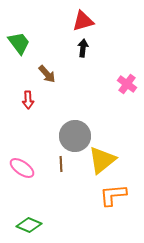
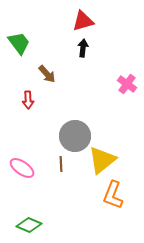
orange L-shape: rotated 64 degrees counterclockwise
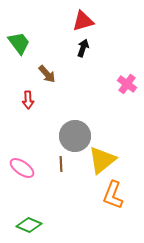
black arrow: rotated 12 degrees clockwise
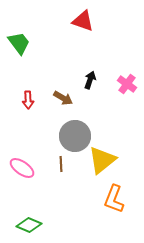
red triangle: rotated 35 degrees clockwise
black arrow: moved 7 px right, 32 px down
brown arrow: moved 16 px right, 24 px down; rotated 18 degrees counterclockwise
orange L-shape: moved 1 px right, 4 px down
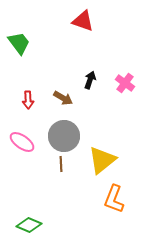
pink cross: moved 2 px left, 1 px up
gray circle: moved 11 px left
pink ellipse: moved 26 px up
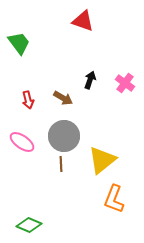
red arrow: rotated 12 degrees counterclockwise
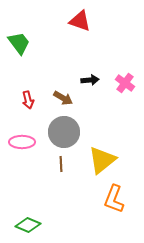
red triangle: moved 3 px left
black arrow: rotated 66 degrees clockwise
gray circle: moved 4 px up
pink ellipse: rotated 35 degrees counterclockwise
green diamond: moved 1 px left
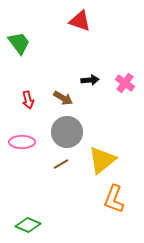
gray circle: moved 3 px right
brown line: rotated 63 degrees clockwise
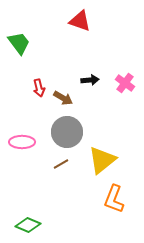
red arrow: moved 11 px right, 12 px up
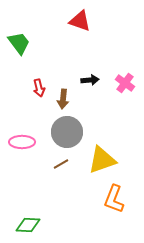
brown arrow: moved 1 px down; rotated 66 degrees clockwise
yellow triangle: rotated 20 degrees clockwise
green diamond: rotated 20 degrees counterclockwise
